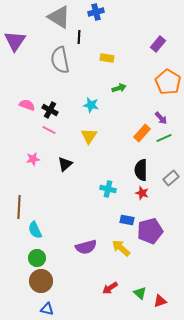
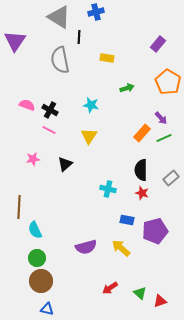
green arrow: moved 8 px right
purple pentagon: moved 5 px right
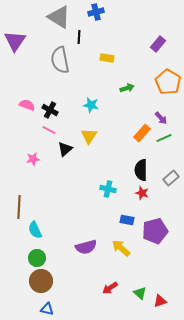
black triangle: moved 15 px up
